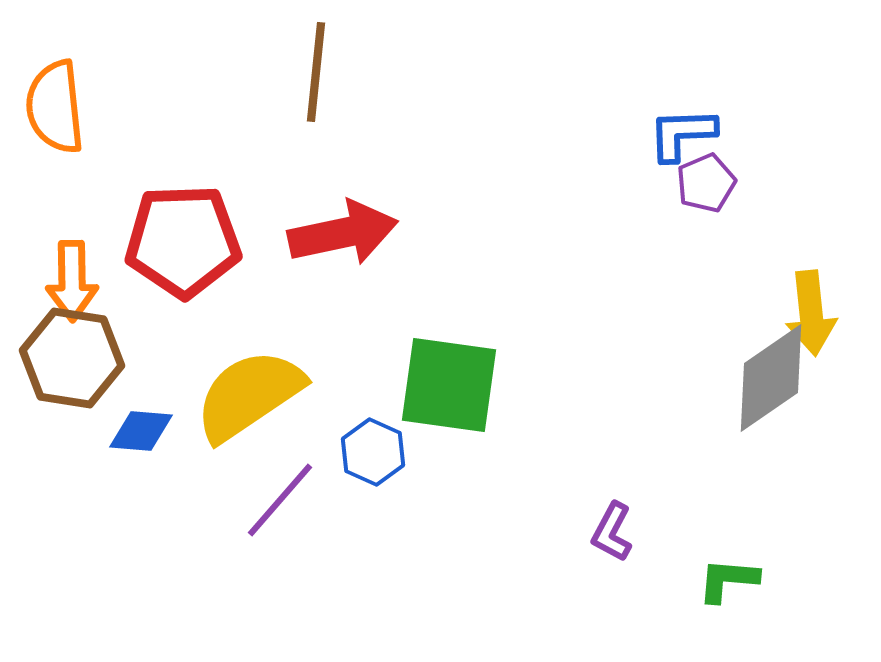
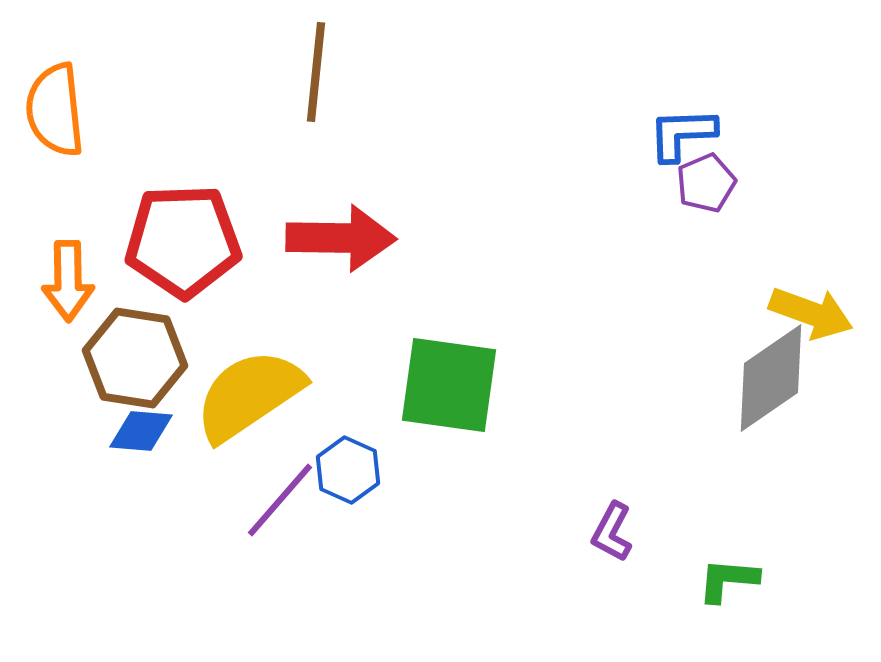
orange semicircle: moved 3 px down
red arrow: moved 2 px left, 5 px down; rotated 13 degrees clockwise
orange arrow: moved 4 px left
yellow arrow: rotated 64 degrees counterclockwise
brown hexagon: moved 63 px right
blue hexagon: moved 25 px left, 18 px down
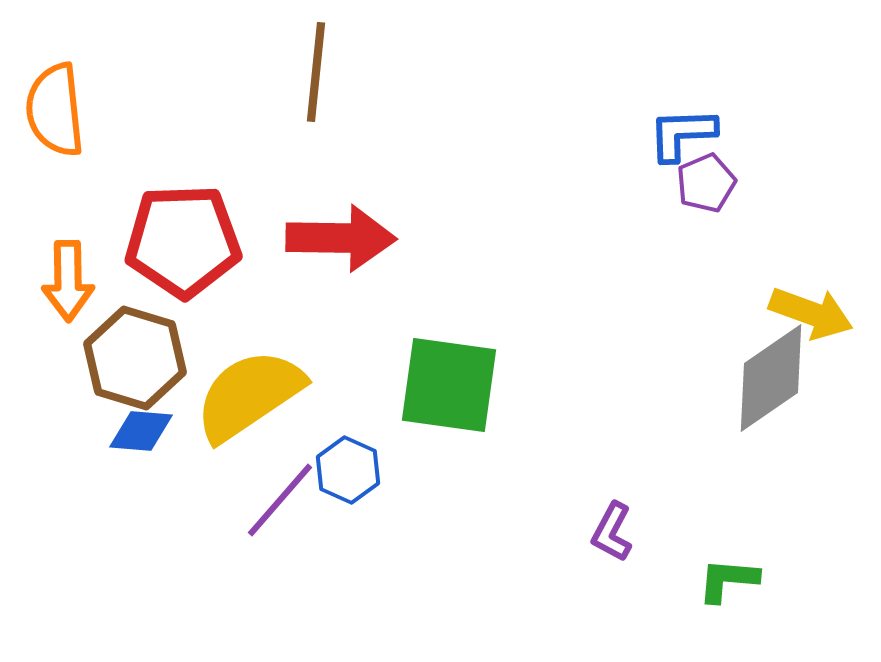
brown hexagon: rotated 8 degrees clockwise
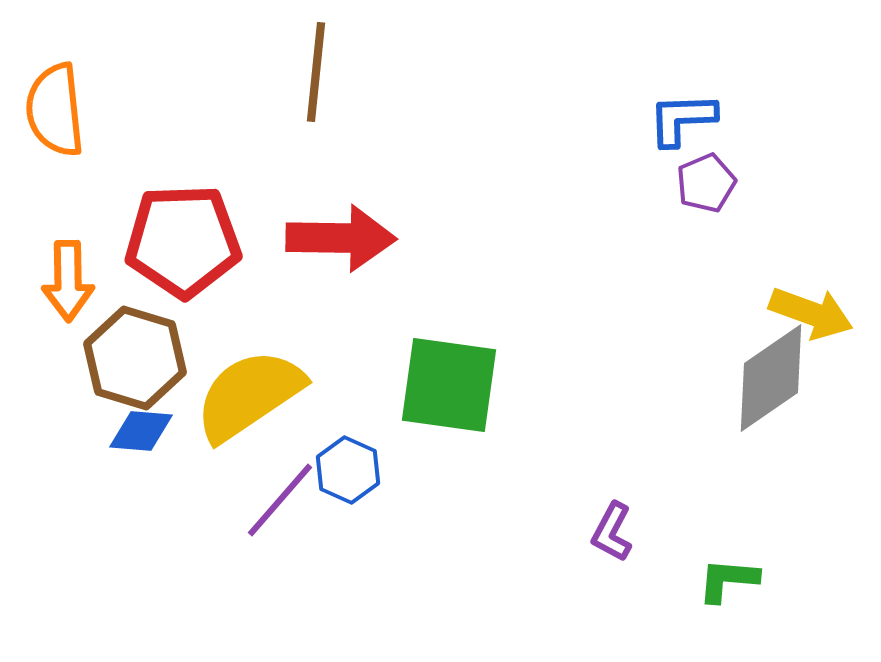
blue L-shape: moved 15 px up
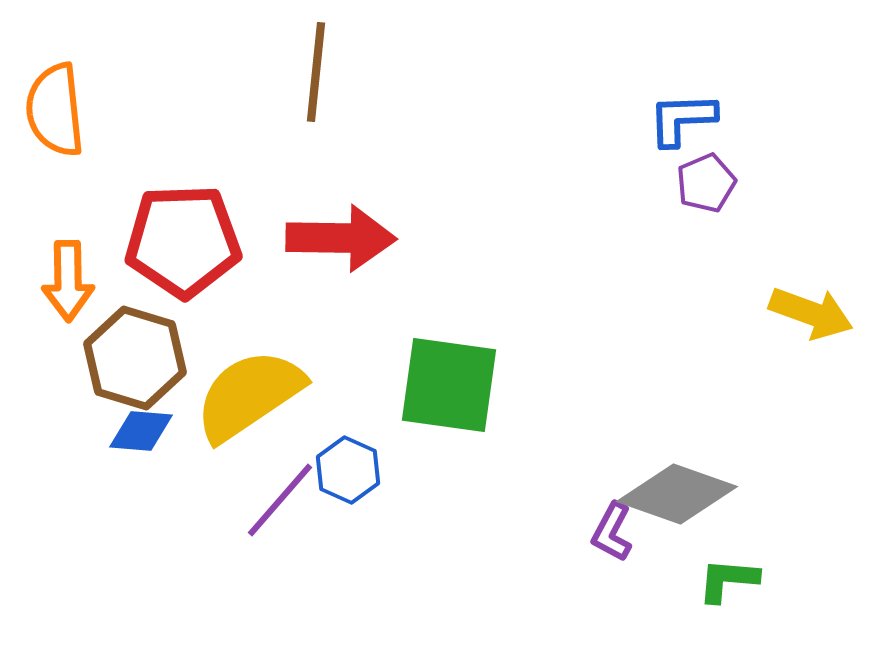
gray diamond: moved 94 px left, 116 px down; rotated 54 degrees clockwise
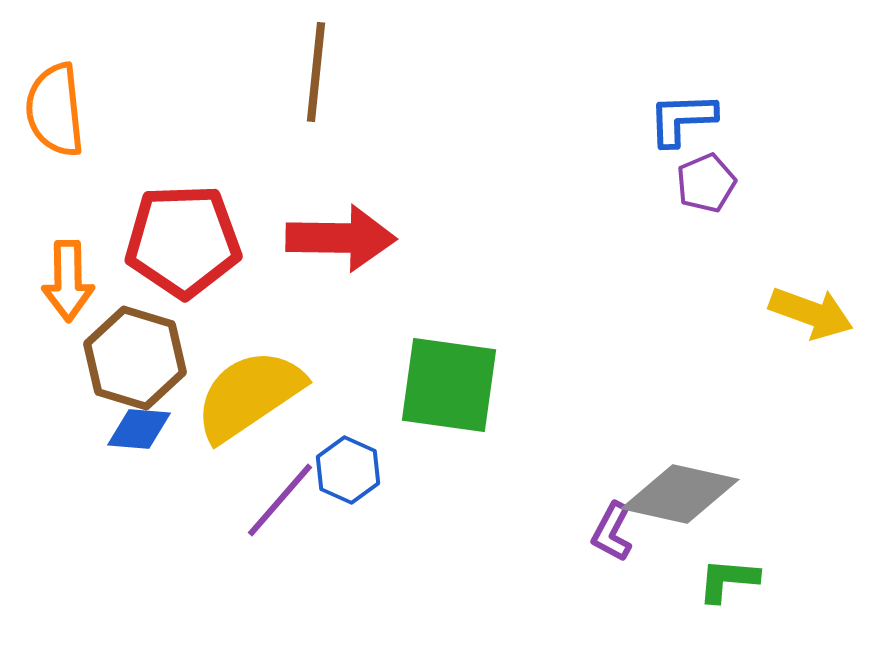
blue diamond: moved 2 px left, 2 px up
gray diamond: moved 3 px right; rotated 7 degrees counterclockwise
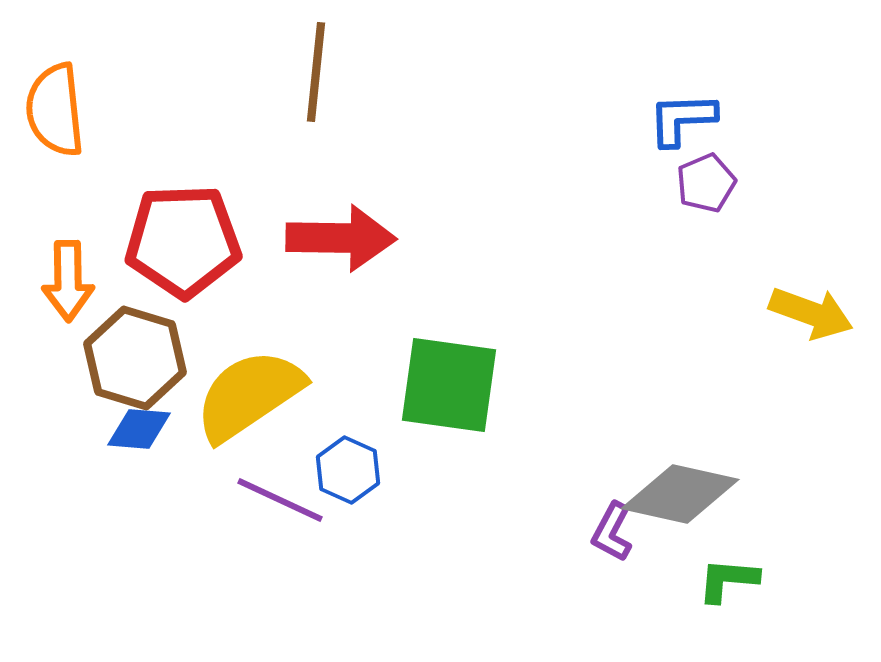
purple line: rotated 74 degrees clockwise
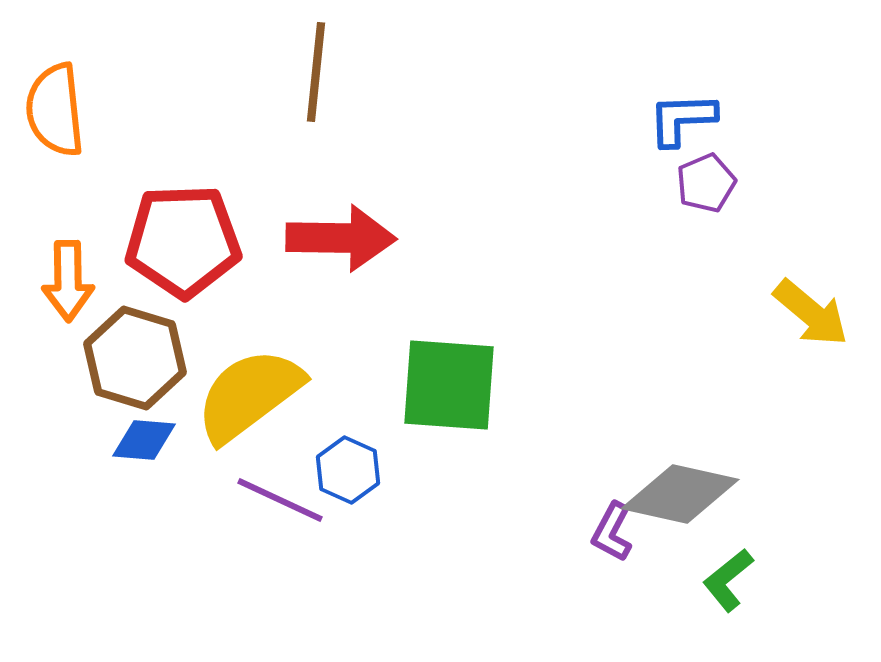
yellow arrow: rotated 20 degrees clockwise
green square: rotated 4 degrees counterclockwise
yellow semicircle: rotated 3 degrees counterclockwise
blue diamond: moved 5 px right, 11 px down
green L-shape: rotated 44 degrees counterclockwise
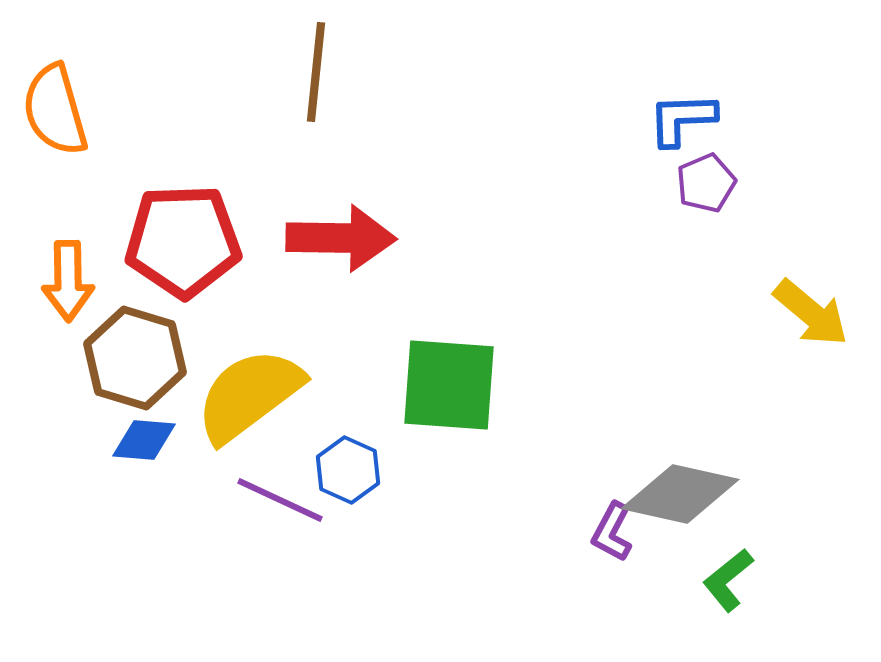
orange semicircle: rotated 10 degrees counterclockwise
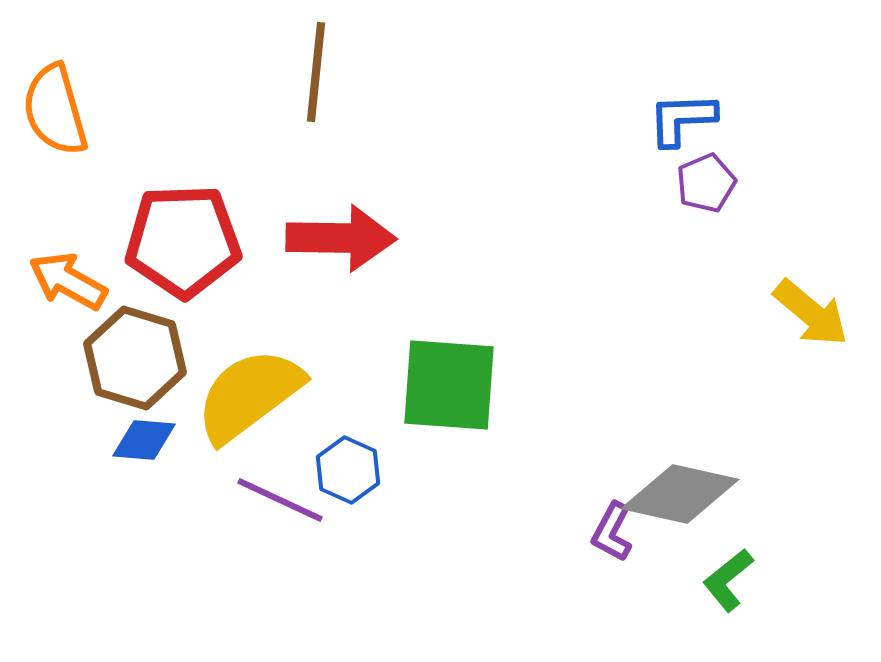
orange arrow: rotated 120 degrees clockwise
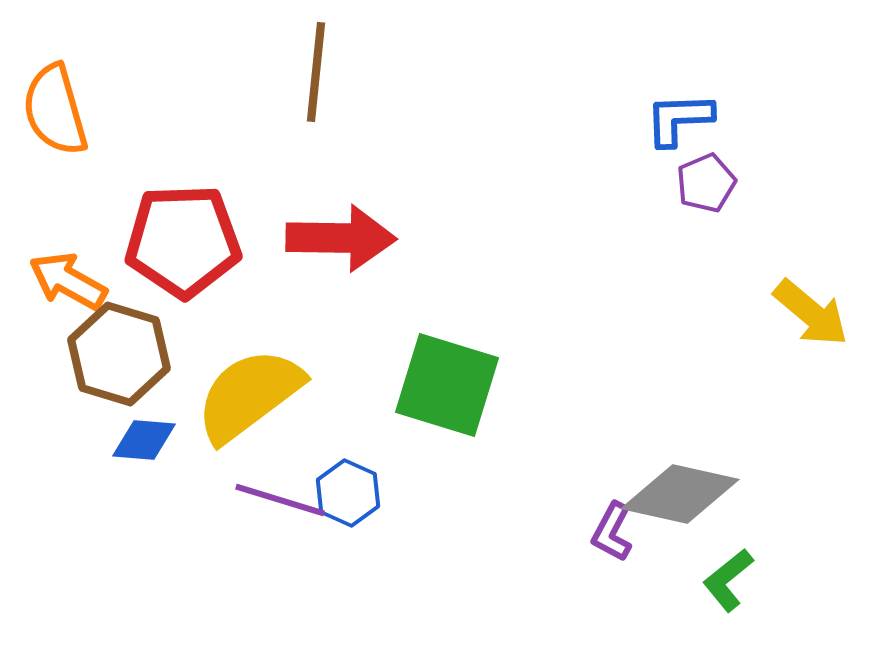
blue L-shape: moved 3 px left
brown hexagon: moved 16 px left, 4 px up
green square: moved 2 px left; rotated 13 degrees clockwise
blue hexagon: moved 23 px down
purple line: rotated 8 degrees counterclockwise
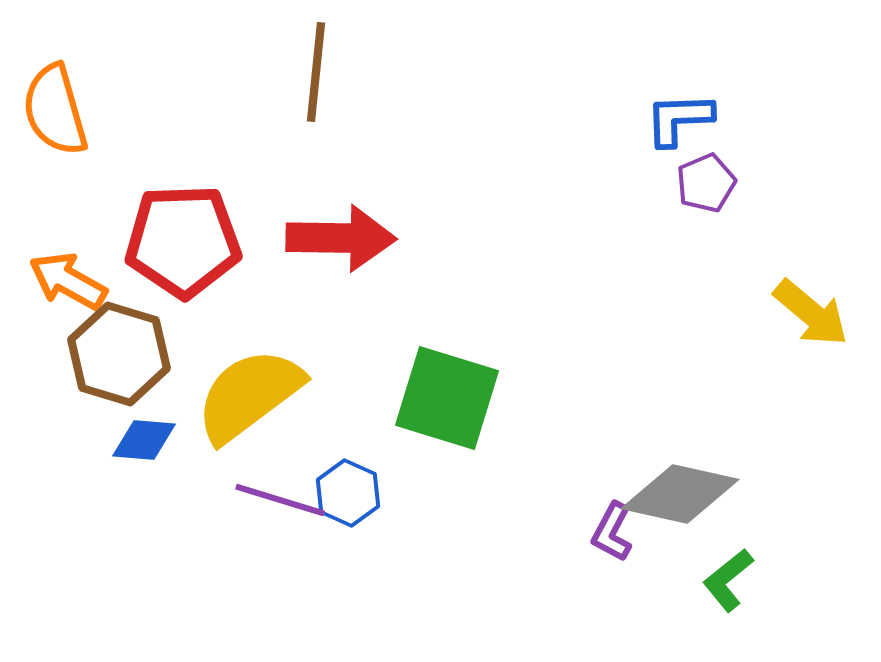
green square: moved 13 px down
